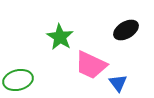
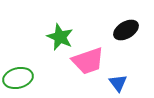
green star: rotated 8 degrees counterclockwise
pink trapezoid: moved 3 px left, 4 px up; rotated 44 degrees counterclockwise
green ellipse: moved 2 px up
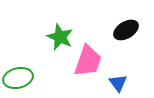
pink trapezoid: rotated 52 degrees counterclockwise
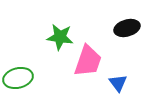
black ellipse: moved 1 px right, 2 px up; rotated 15 degrees clockwise
green star: rotated 16 degrees counterclockwise
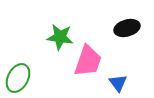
green ellipse: rotated 48 degrees counterclockwise
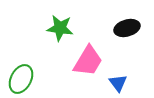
green star: moved 9 px up
pink trapezoid: rotated 12 degrees clockwise
green ellipse: moved 3 px right, 1 px down
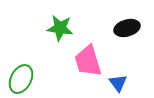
pink trapezoid: rotated 132 degrees clockwise
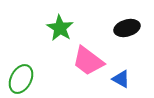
green star: rotated 24 degrees clockwise
pink trapezoid: rotated 36 degrees counterclockwise
blue triangle: moved 3 px right, 4 px up; rotated 24 degrees counterclockwise
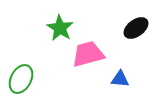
black ellipse: moved 9 px right; rotated 20 degrees counterclockwise
pink trapezoid: moved 7 px up; rotated 128 degrees clockwise
blue triangle: moved 1 px left; rotated 24 degrees counterclockwise
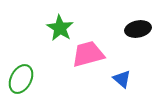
black ellipse: moved 2 px right, 1 px down; rotated 25 degrees clockwise
blue triangle: moved 2 px right; rotated 36 degrees clockwise
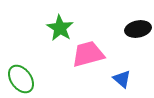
green ellipse: rotated 64 degrees counterclockwise
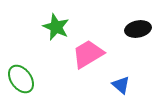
green star: moved 4 px left, 1 px up; rotated 8 degrees counterclockwise
pink trapezoid: rotated 16 degrees counterclockwise
blue triangle: moved 1 px left, 6 px down
